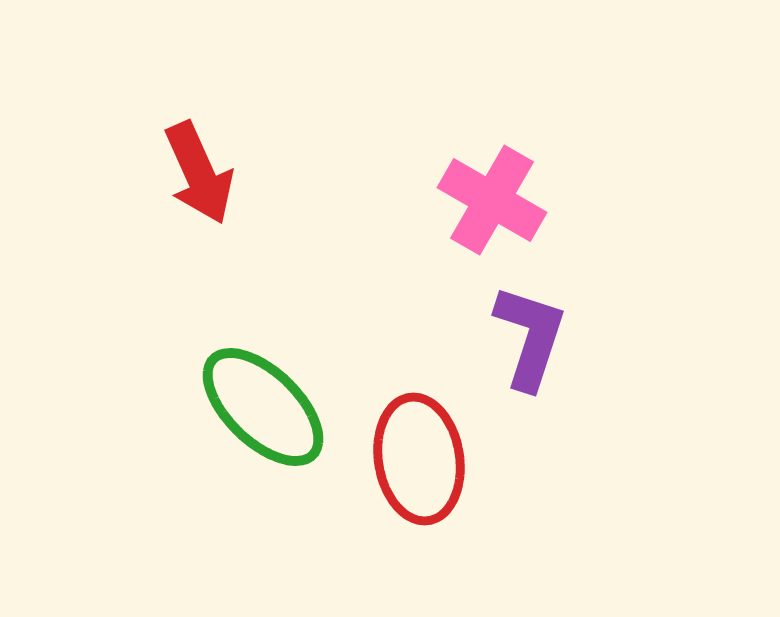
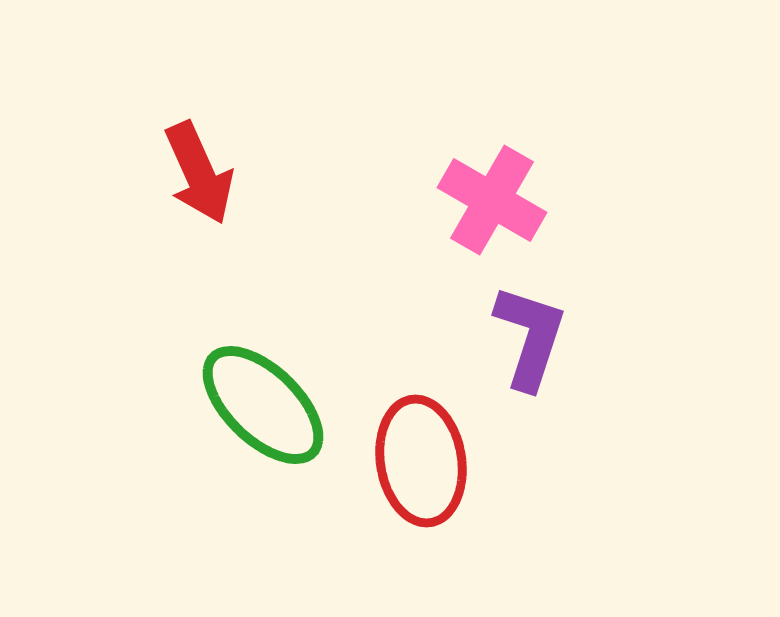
green ellipse: moved 2 px up
red ellipse: moved 2 px right, 2 px down
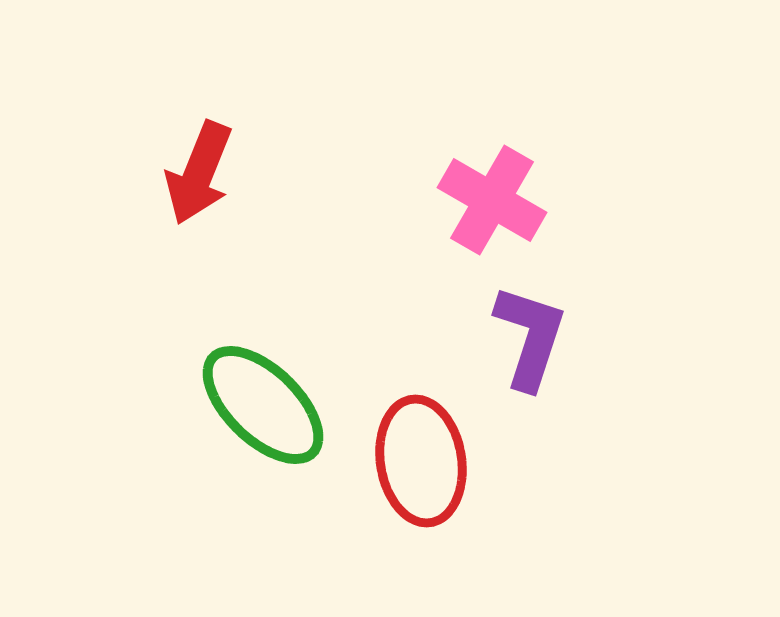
red arrow: rotated 46 degrees clockwise
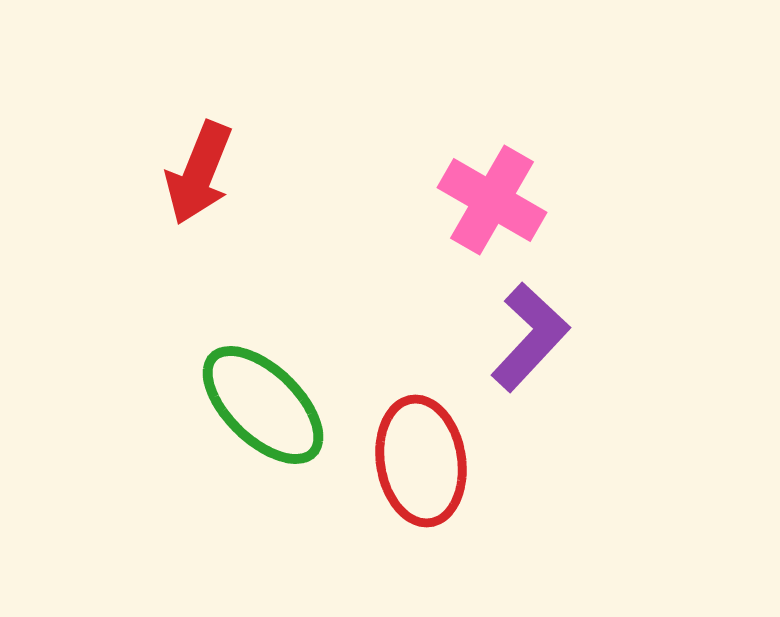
purple L-shape: rotated 25 degrees clockwise
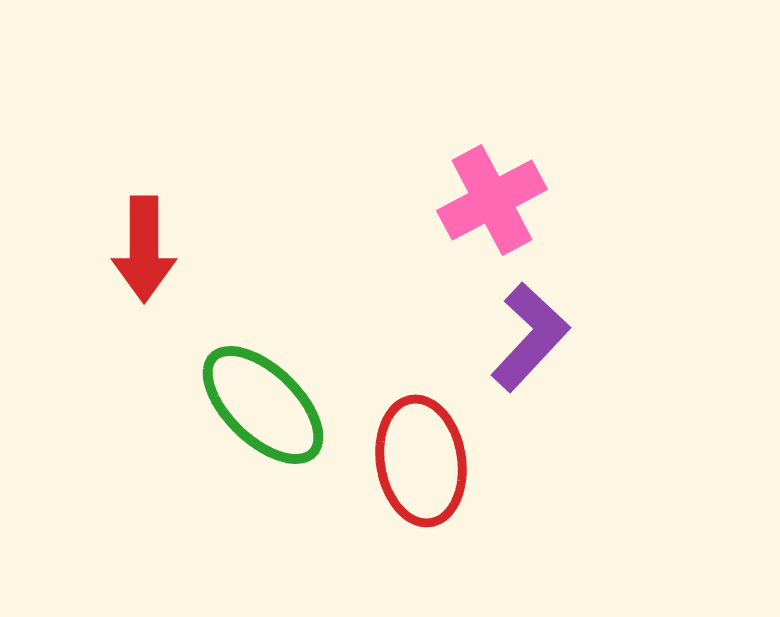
red arrow: moved 55 px left, 76 px down; rotated 22 degrees counterclockwise
pink cross: rotated 32 degrees clockwise
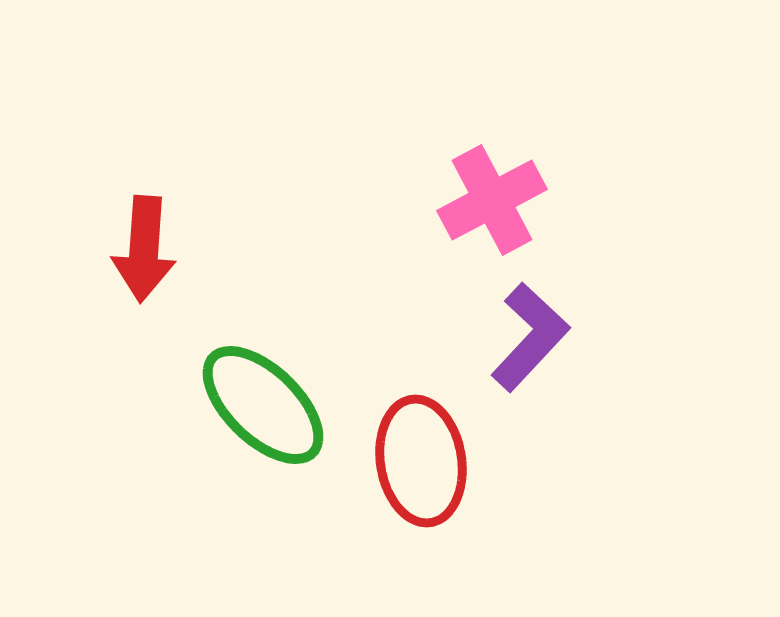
red arrow: rotated 4 degrees clockwise
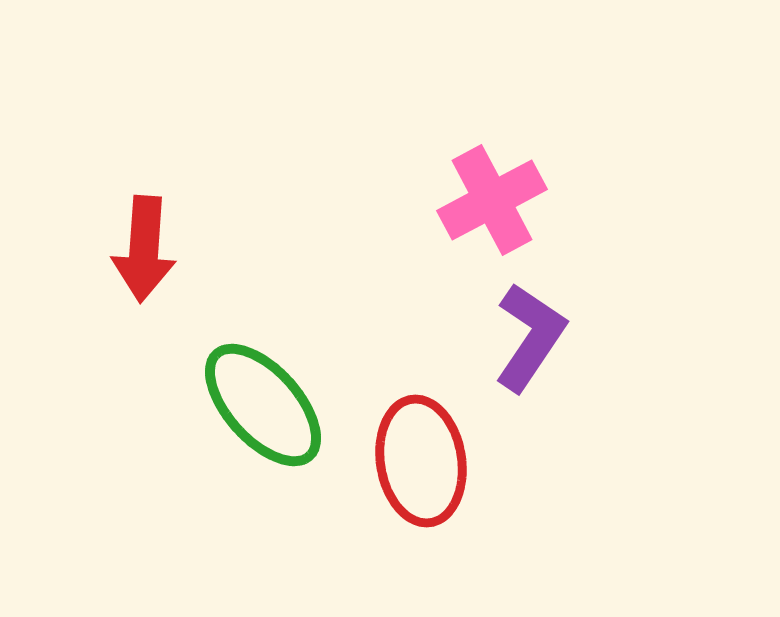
purple L-shape: rotated 9 degrees counterclockwise
green ellipse: rotated 4 degrees clockwise
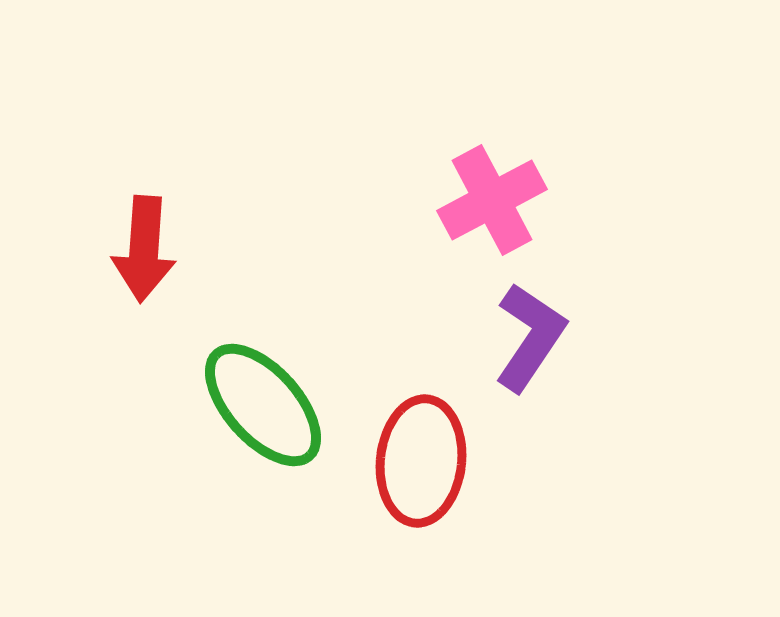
red ellipse: rotated 15 degrees clockwise
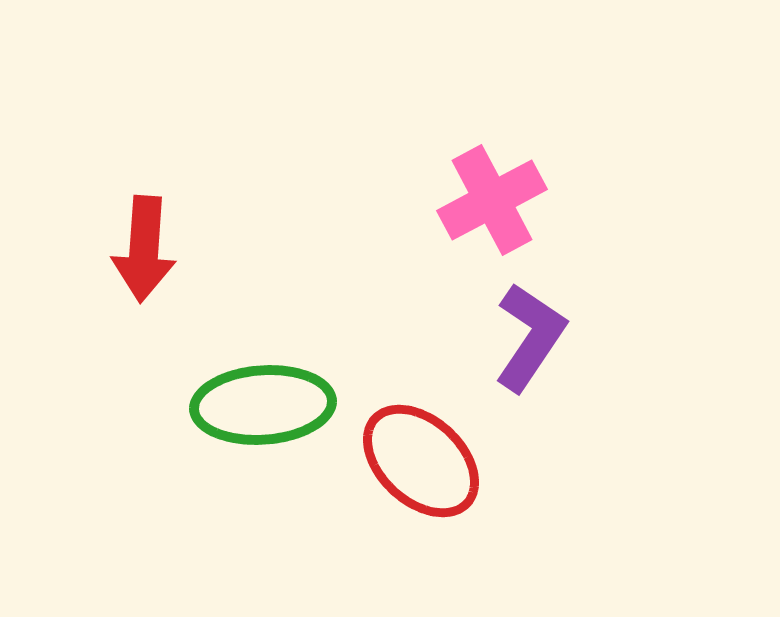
green ellipse: rotated 52 degrees counterclockwise
red ellipse: rotated 53 degrees counterclockwise
